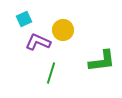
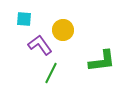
cyan square: rotated 28 degrees clockwise
purple L-shape: moved 2 px right, 3 px down; rotated 30 degrees clockwise
green line: rotated 10 degrees clockwise
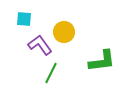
yellow circle: moved 1 px right, 2 px down
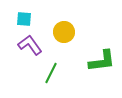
purple L-shape: moved 10 px left
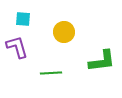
cyan square: moved 1 px left
purple L-shape: moved 13 px left, 2 px down; rotated 20 degrees clockwise
green line: rotated 60 degrees clockwise
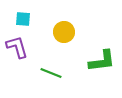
green line: rotated 25 degrees clockwise
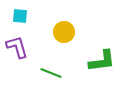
cyan square: moved 3 px left, 3 px up
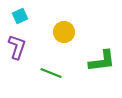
cyan square: rotated 28 degrees counterclockwise
purple L-shape: rotated 35 degrees clockwise
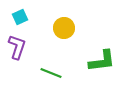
cyan square: moved 1 px down
yellow circle: moved 4 px up
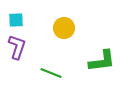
cyan square: moved 4 px left, 3 px down; rotated 21 degrees clockwise
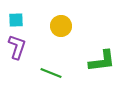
yellow circle: moved 3 px left, 2 px up
